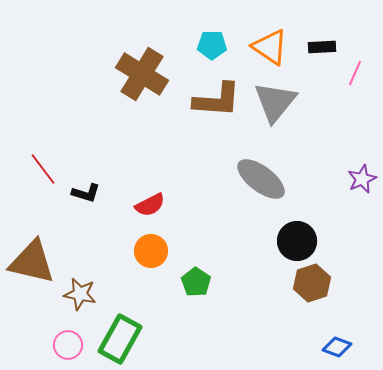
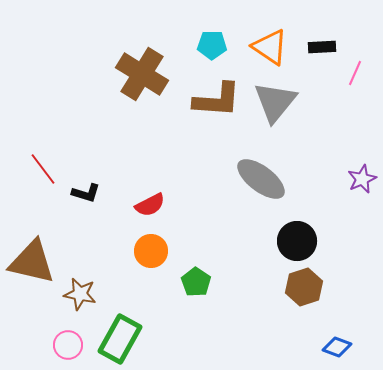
brown hexagon: moved 8 px left, 4 px down
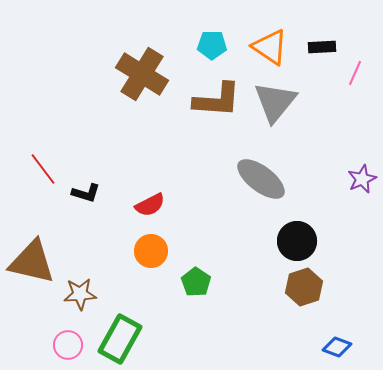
brown star: rotated 16 degrees counterclockwise
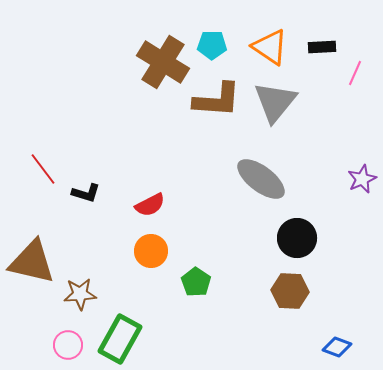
brown cross: moved 21 px right, 12 px up
black circle: moved 3 px up
brown hexagon: moved 14 px left, 4 px down; rotated 21 degrees clockwise
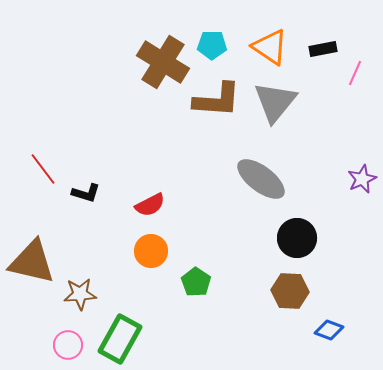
black rectangle: moved 1 px right, 2 px down; rotated 8 degrees counterclockwise
blue diamond: moved 8 px left, 17 px up
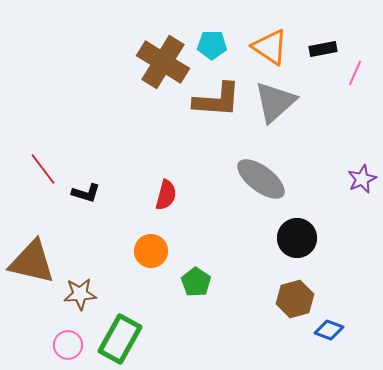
gray triangle: rotated 9 degrees clockwise
red semicircle: moved 16 px right, 10 px up; rotated 48 degrees counterclockwise
brown hexagon: moved 5 px right, 8 px down; rotated 18 degrees counterclockwise
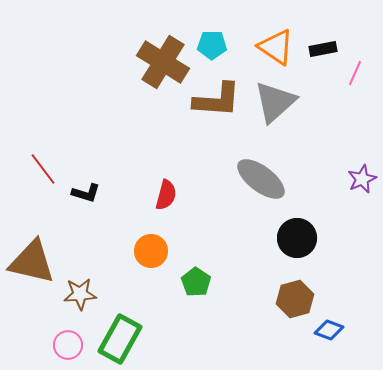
orange triangle: moved 6 px right
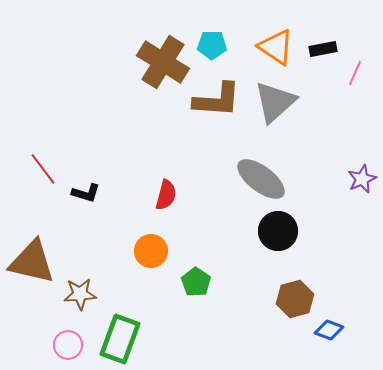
black circle: moved 19 px left, 7 px up
green rectangle: rotated 9 degrees counterclockwise
